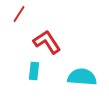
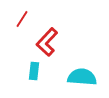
red line: moved 3 px right, 5 px down
red L-shape: rotated 104 degrees counterclockwise
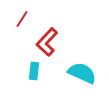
cyan semicircle: moved 4 px up; rotated 20 degrees clockwise
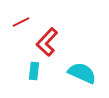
red line: moved 1 px left, 3 px down; rotated 30 degrees clockwise
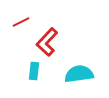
cyan semicircle: moved 3 px left, 1 px down; rotated 32 degrees counterclockwise
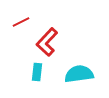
cyan rectangle: moved 3 px right, 1 px down
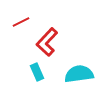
cyan rectangle: rotated 30 degrees counterclockwise
